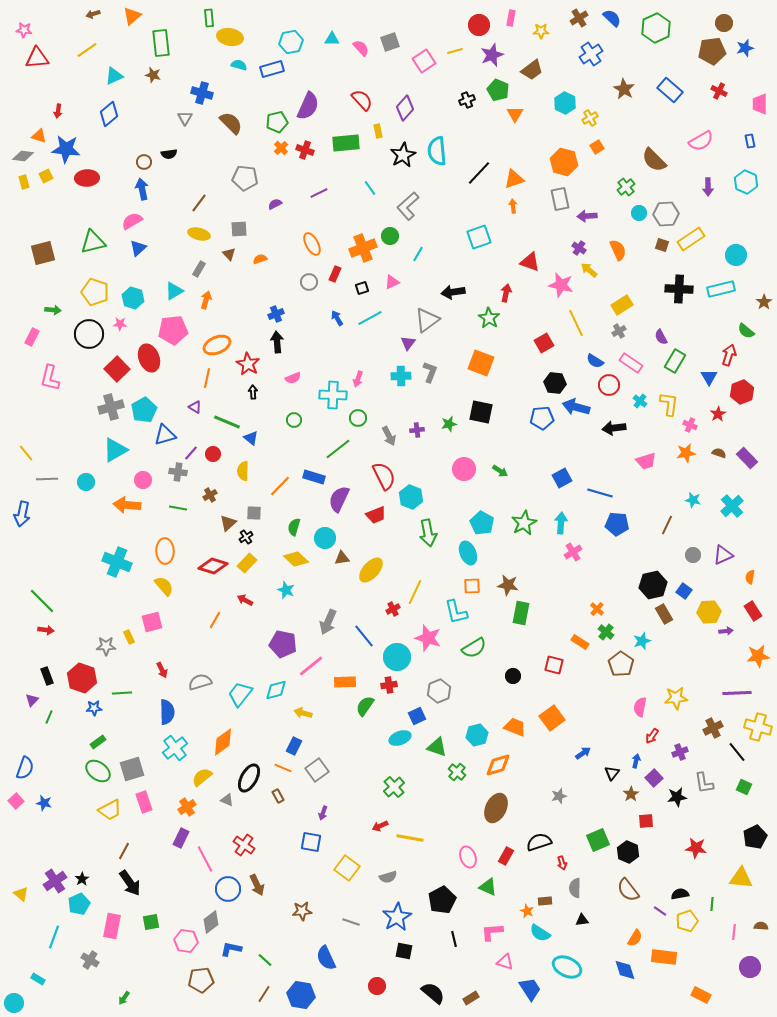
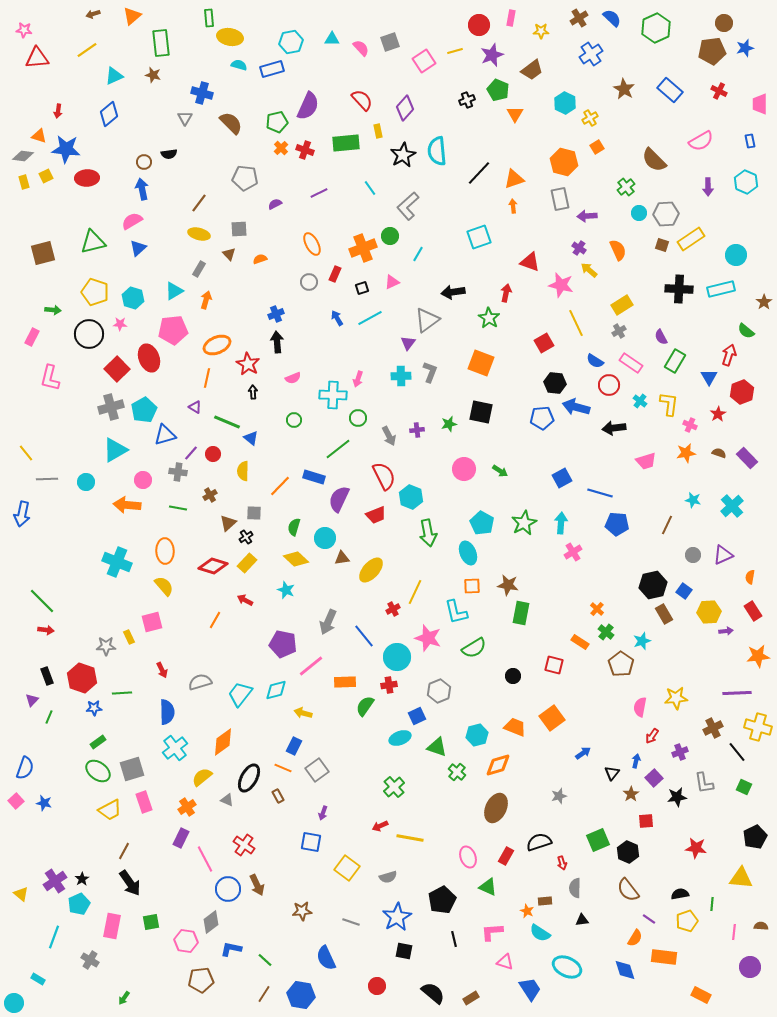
purple line at (660, 911): moved 11 px left, 8 px down
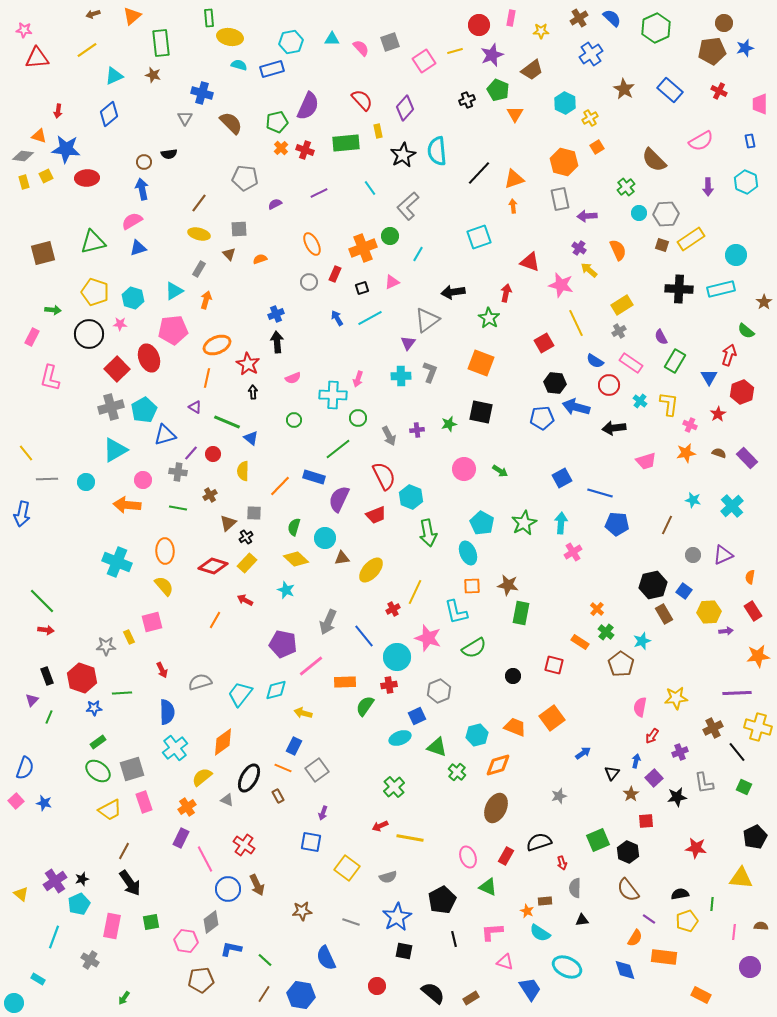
blue triangle at (138, 248): rotated 24 degrees clockwise
black star at (82, 879): rotated 16 degrees clockwise
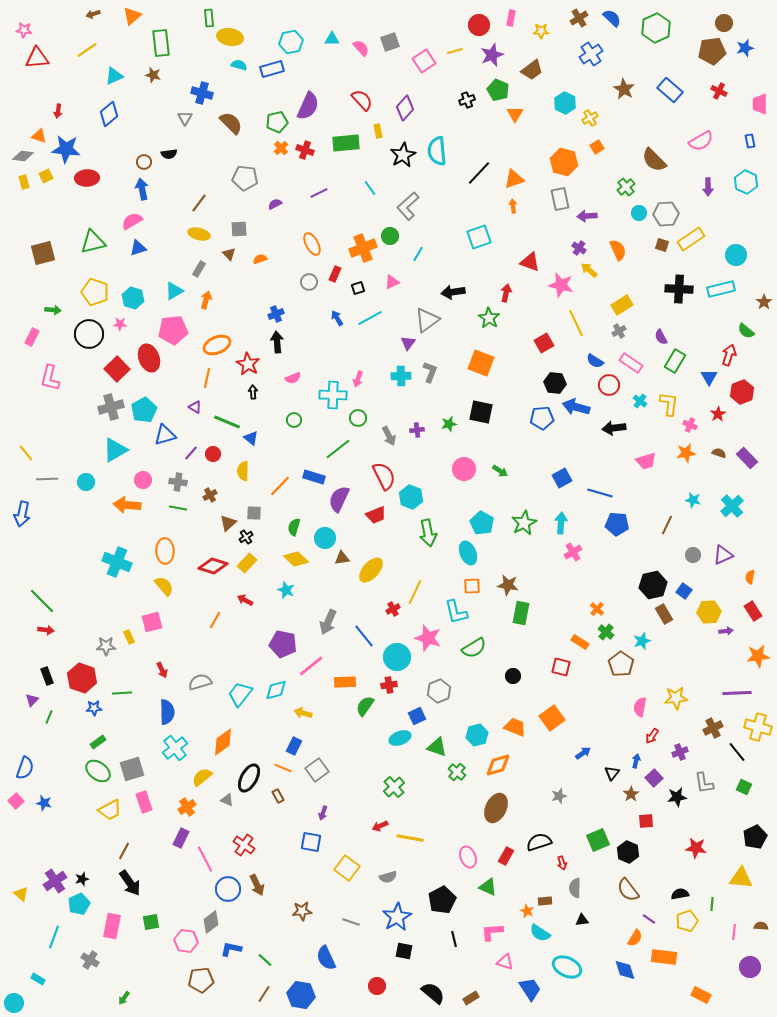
black square at (362, 288): moved 4 px left
gray cross at (178, 472): moved 10 px down
red square at (554, 665): moved 7 px right, 2 px down
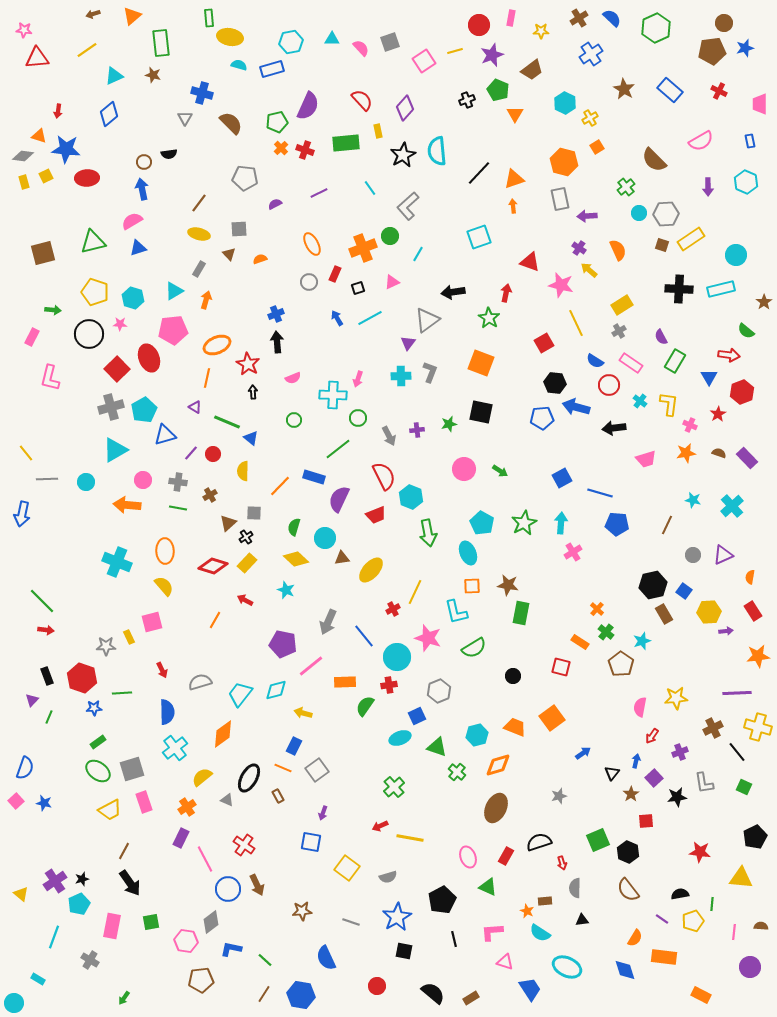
red arrow at (729, 355): rotated 80 degrees clockwise
pink trapezoid at (646, 461): moved 2 px up
orange diamond at (223, 742): moved 8 px up
red star at (696, 848): moved 4 px right, 4 px down
purple line at (649, 919): moved 13 px right
yellow pentagon at (687, 921): moved 6 px right
